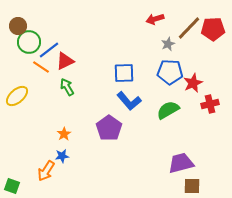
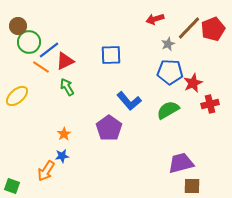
red pentagon: rotated 20 degrees counterclockwise
blue square: moved 13 px left, 18 px up
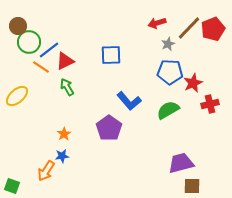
red arrow: moved 2 px right, 4 px down
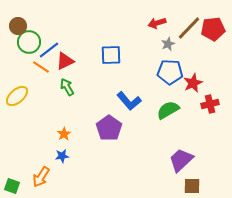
red pentagon: rotated 15 degrees clockwise
purple trapezoid: moved 3 px up; rotated 28 degrees counterclockwise
orange arrow: moved 5 px left, 6 px down
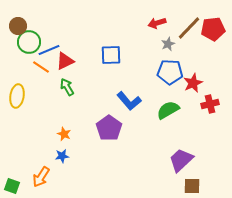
blue line: rotated 15 degrees clockwise
yellow ellipse: rotated 40 degrees counterclockwise
orange star: rotated 16 degrees counterclockwise
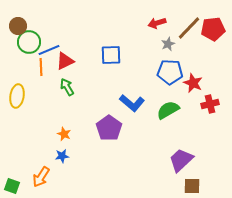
orange line: rotated 54 degrees clockwise
red star: rotated 24 degrees counterclockwise
blue L-shape: moved 3 px right, 2 px down; rotated 10 degrees counterclockwise
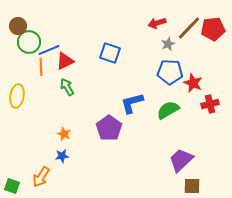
blue square: moved 1 px left, 2 px up; rotated 20 degrees clockwise
blue L-shape: rotated 125 degrees clockwise
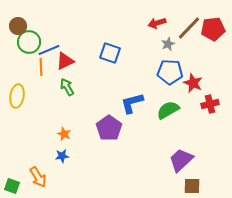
orange arrow: moved 3 px left; rotated 65 degrees counterclockwise
